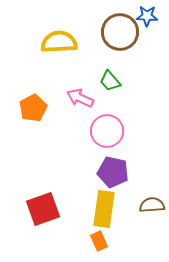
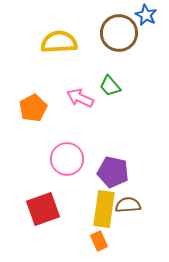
blue star: moved 1 px left, 1 px up; rotated 25 degrees clockwise
brown circle: moved 1 px left, 1 px down
green trapezoid: moved 5 px down
pink circle: moved 40 px left, 28 px down
brown semicircle: moved 24 px left
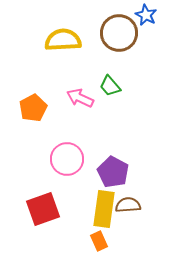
yellow semicircle: moved 4 px right, 2 px up
purple pentagon: rotated 16 degrees clockwise
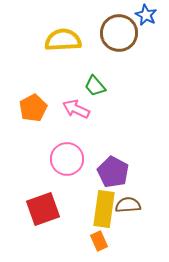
green trapezoid: moved 15 px left
pink arrow: moved 4 px left, 11 px down
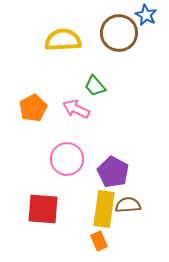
red square: rotated 24 degrees clockwise
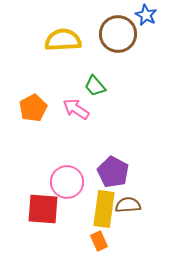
brown circle: moved 1 px left, 1 px down
pink arrow: rotated 8 degrees clockwise
pink circle: moved 23 px down
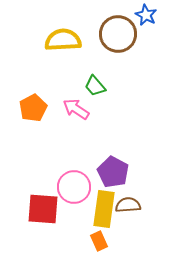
pink circle: moved 7 px right, 5 px down
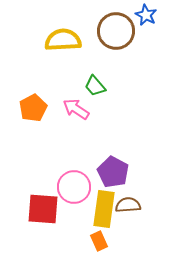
brown circle: moved 2 px left, 3 px up
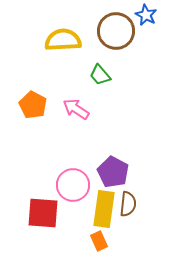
green trapezoid: moved 5 px right, 11 px up
orange pentagon: moved 3 px up; rotated 16 degrees counterclockwise
pink circle: moved 1 px left, 2 px up
brown semicircle: moved 1 px up; rotated 100 degrees clockwise
red square: moved 4 px down
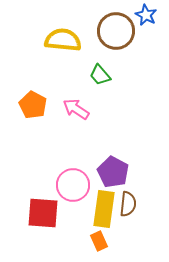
yellow semicircle: rotated 9 degrees clockwise
